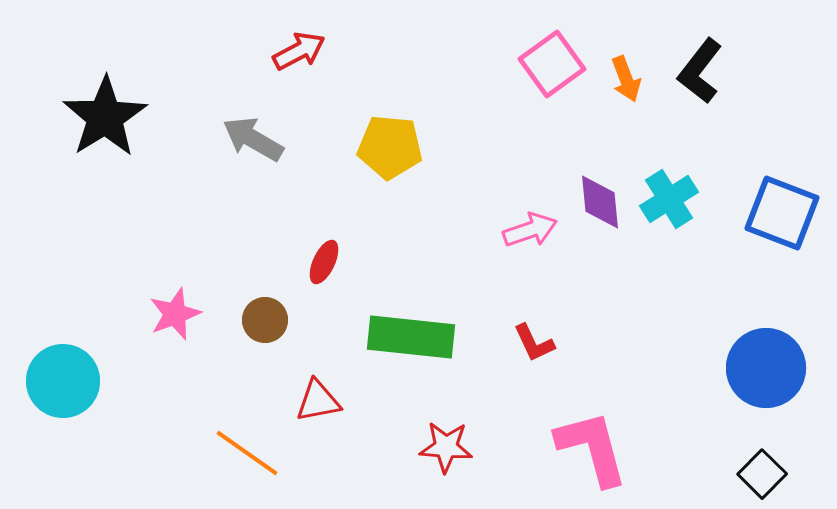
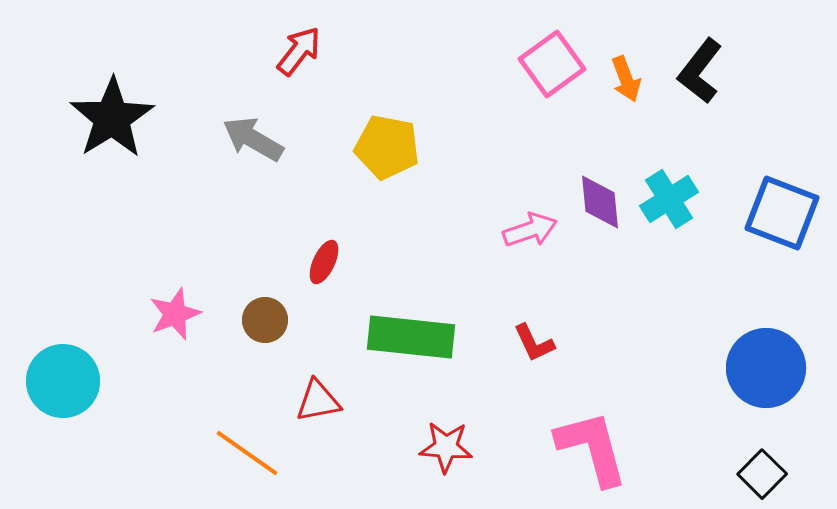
red arrow: rotated 24 degrees counterclockwise
black star: moved 7 px right, 1 px down
yellow pentagon: moved 3 px left; rotated 6 degrees clockwise
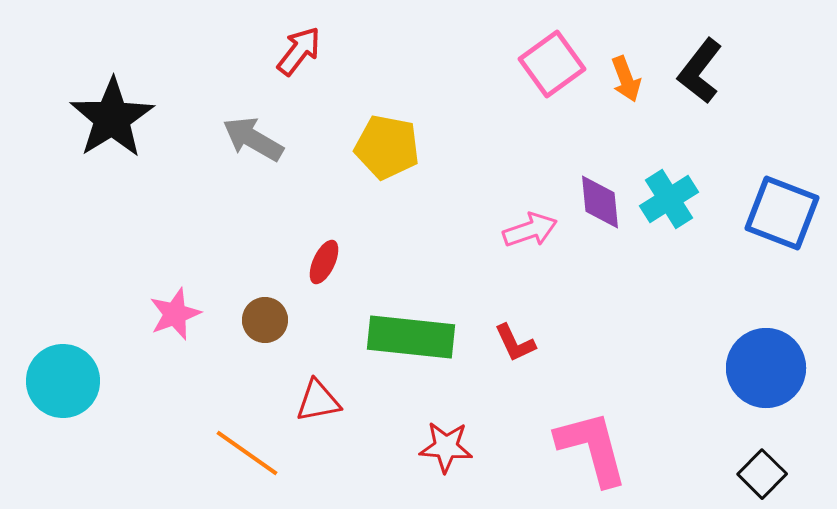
red L-shape: moved 19 px left
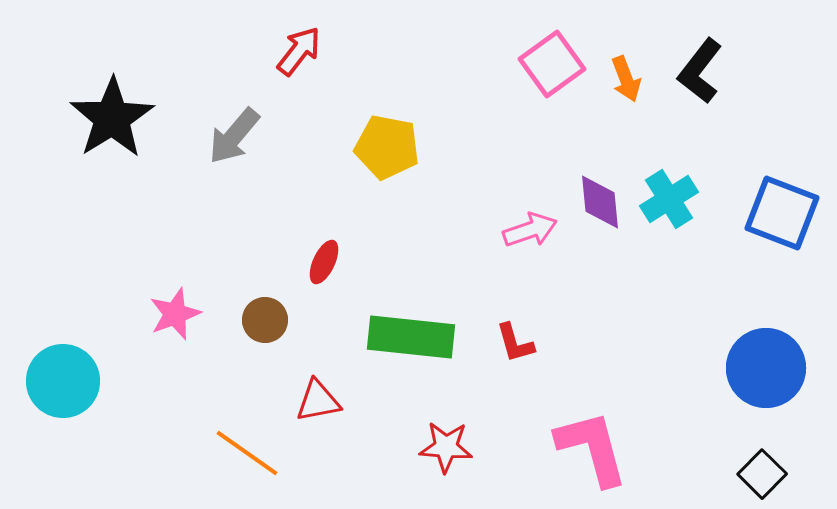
gray arrow: moved 19 px left, 3 px up; rotated 80 degrees counterclockwise
red L-shape: rotated 9 degrees clockwise
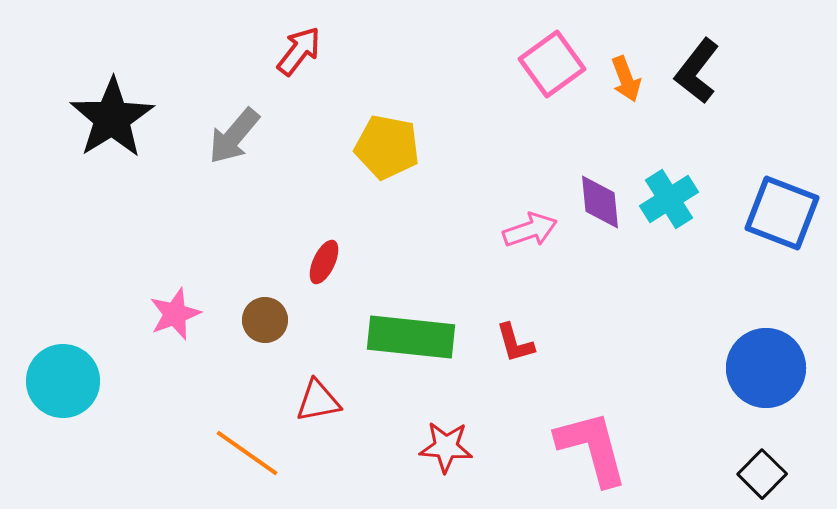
black L-shape: moved 3 px left
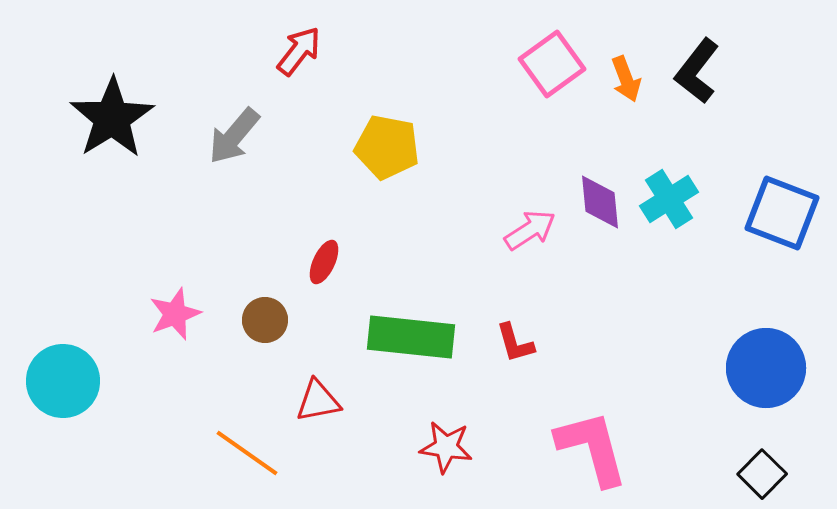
pink arrow: rotated 14 degrees counterclockwise
red star: rotated 4 degrees clockwise
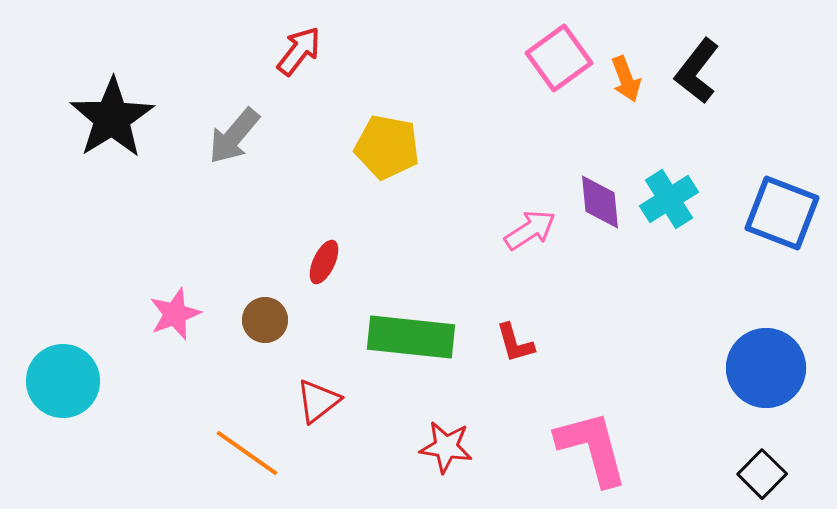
pink square: moved 7 px right, 6 px up
red triangle: rotated 27 degrees counterclockwise
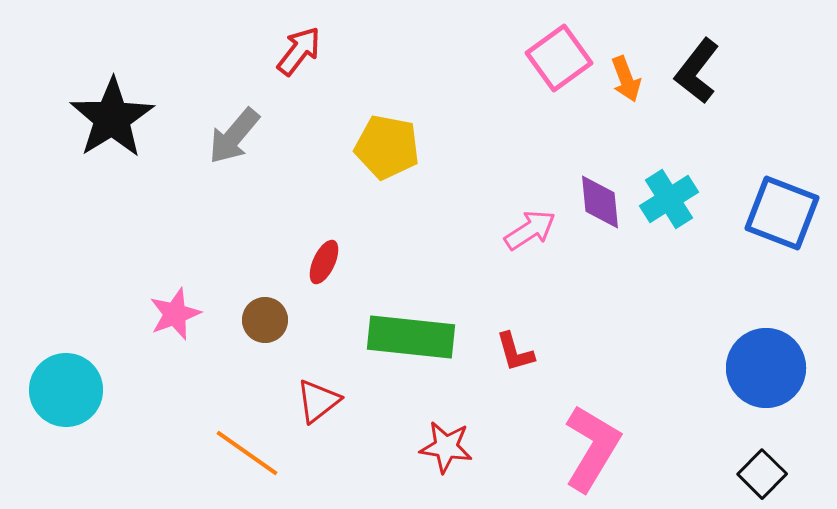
red L-shape: moved 9 px down
cyan circle: moved 3 px right, 9 px down
pink L-shape: rotated 46 degrees clockwise
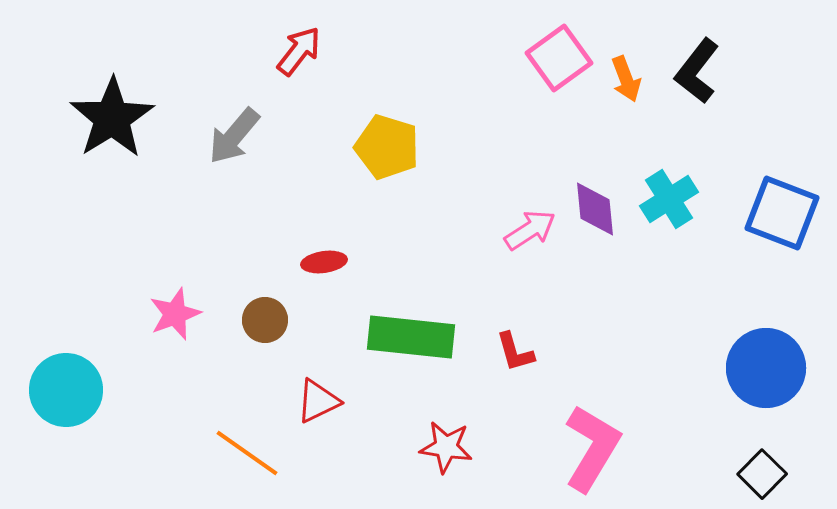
yellow pentagon: rotated 6 degrees clockwise
purple diamond: moved 5 px left, 7 px down
red ellipse: rotated 57 degrees clockwise
red triangle: rotated 12 degrees clockwise
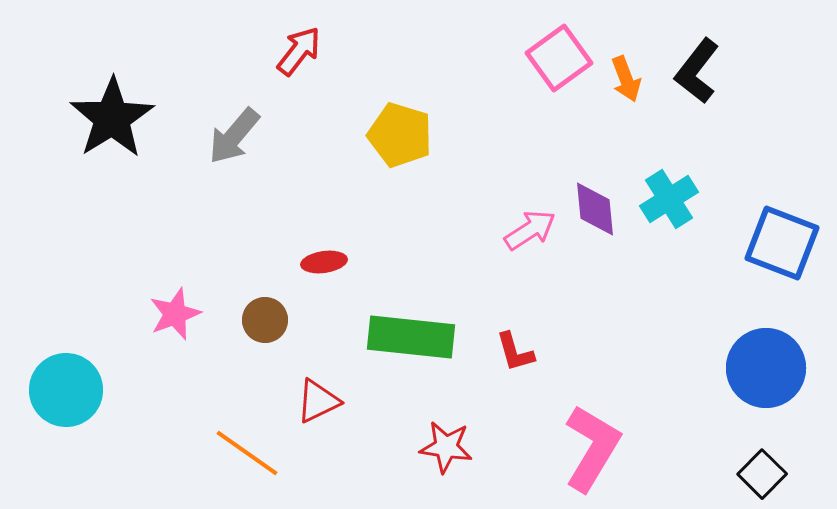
yellow pentagon: moved 13 px right, 12 px up
blue square: moved 30 px down
